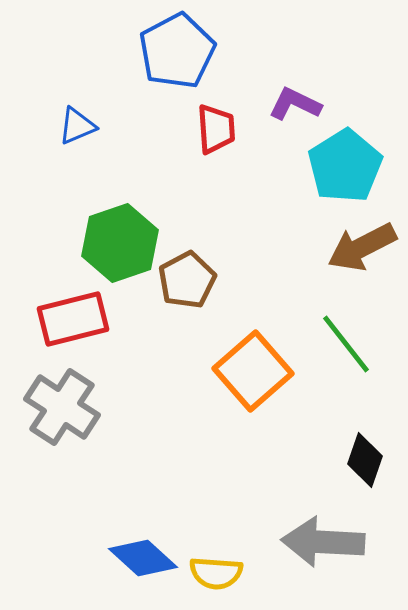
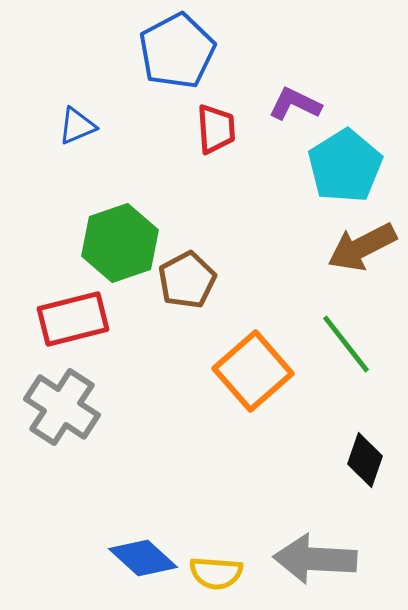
gray arrow: moved 8 px left, 17 px down
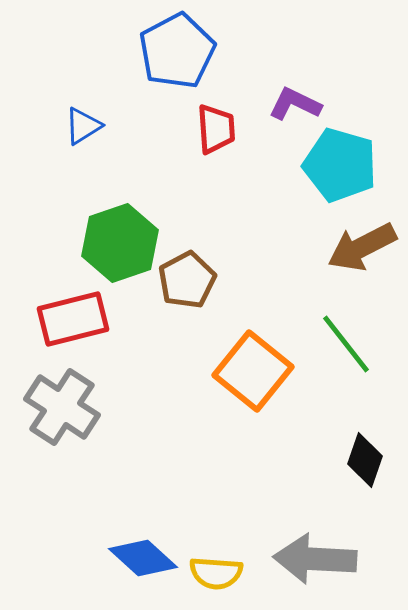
blue triangle: moved 6 px right; rotated 9 degrees counterclockwise
cyan pentagon: moved 5 px left, 1 px up; rotated 24 degrees counterclockwise
orange square: rotated 10 degrees counterclockwise
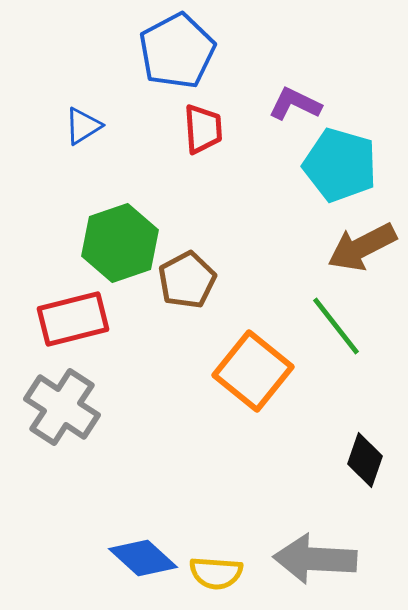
red trapezoid: moved 13 px left
green line: moved 10 px left, 18 px up
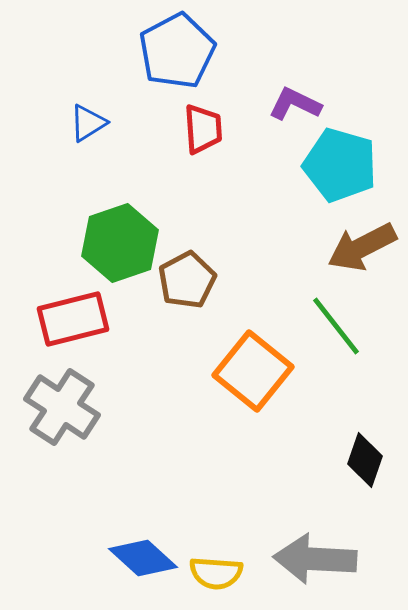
blue triangle: moved 5 px right, 3 px up
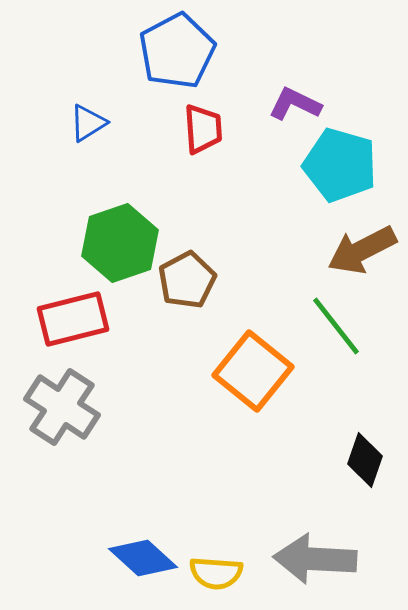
brown arrow: moved 3 px down
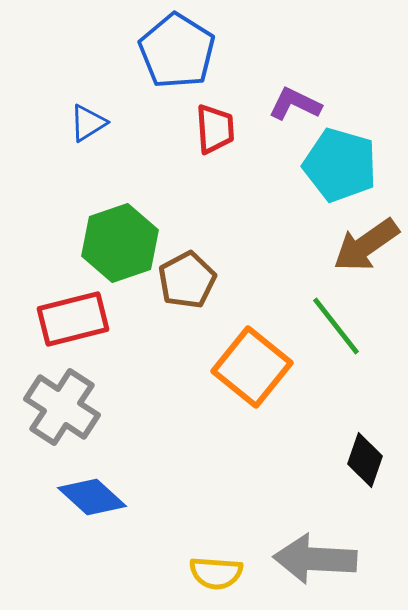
blue pentagon: rotated 12 degrees counterclockwise
red trapezoid: moved 12 px right
brown arrow: moved 4 px right, 5 px up; rotated 8 degrees counterclockwise
orange square: moved 1 px left, 4 px up
blue diamond: moved 51 px left, 61 px up
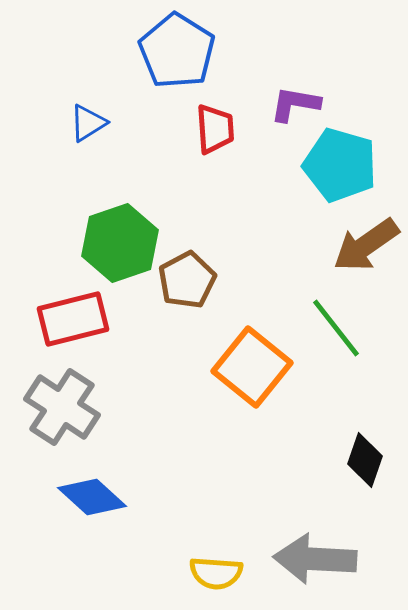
purple L-shape: rotated 16 degrees counterclockwise
green line: moved 2 px down
